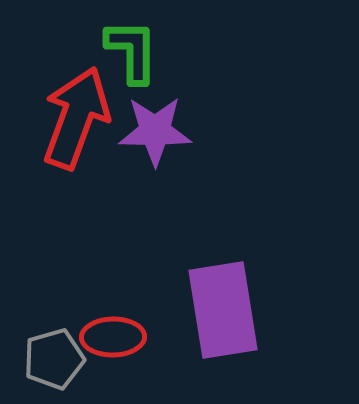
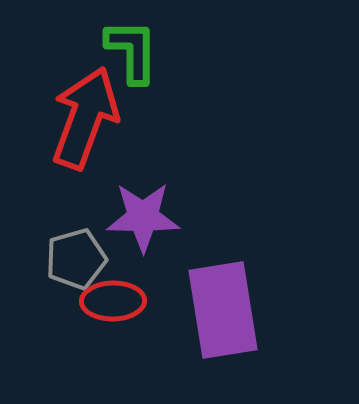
red arrow: moved 9 px right
purple star: moved 12 px left, 86 px down
red ellipse: moved 36 px up
gray pentagon: moved 22 px right, 100 px up
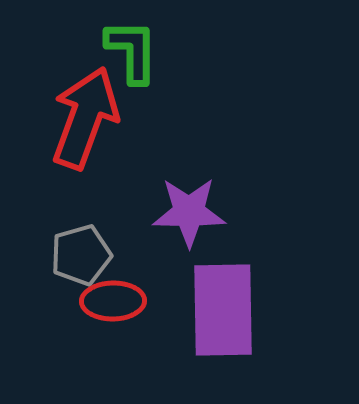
purple star: moved 46 px right, 5 px up
gray pentagon: moved 5 px right, 4 px up
purple rectangle: rotated 8 degrees clockwise
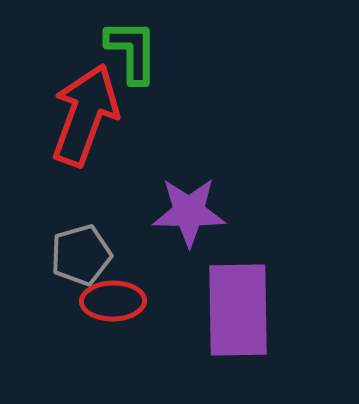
red arrow: moved 3 px up
purple rectangle: moved 15 px right
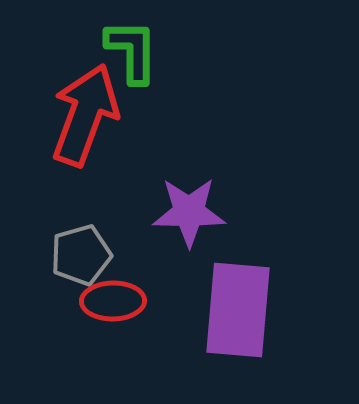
purple rectangle: rotated 6 degrees clockwise
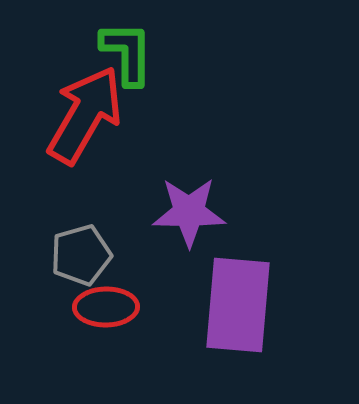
green L-shape: moved 5 px left, 2 px down
red arrow: rotated 10 degrees clockwise
red ellipse: moved 7 px left, 6 px down
purple rectangle: moved 5 px up
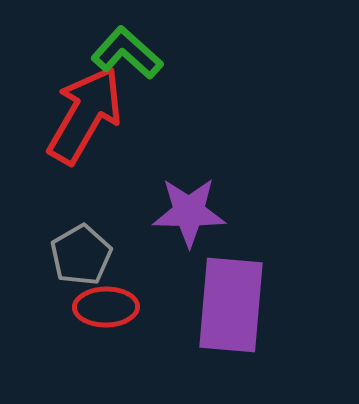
green L-shape: rotated 48 degrees counterclockwise
gray pentagon: rotated 14 degrees counterclockwise
purple rectangle: moved 7 px left
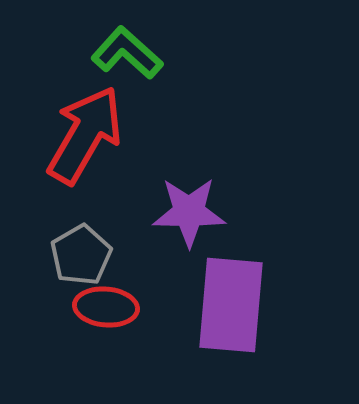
red arrow: moved 20 px down
red ellipse: rotated 6 degrees clockwise
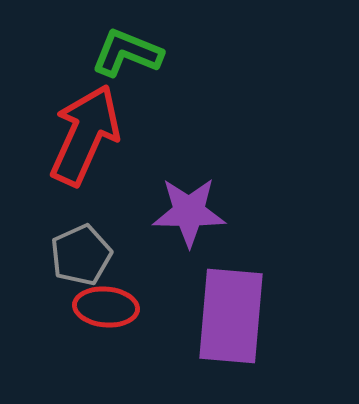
green L-shape: rotated 20 degrees counterclockwise
red arrow: rotated 6 degrees counterclockwise
gray pentagon: rotated 6 degrees clockwise
purple rectangle: moved 11 px down
